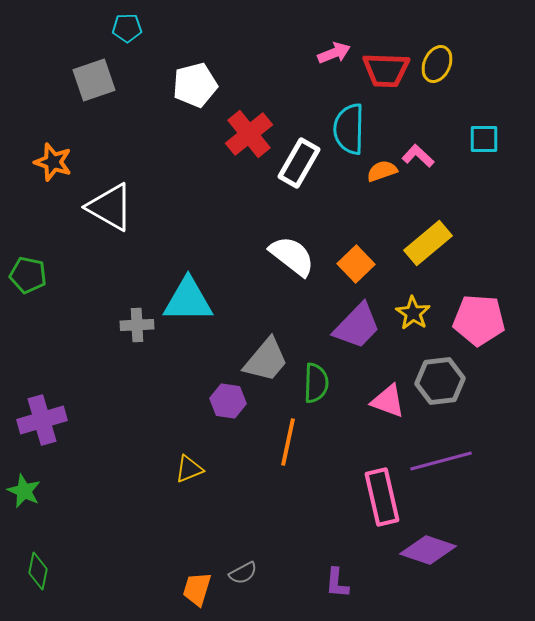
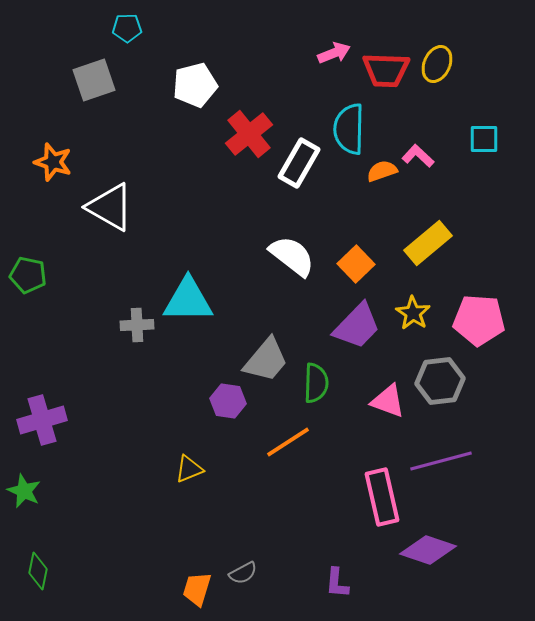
orange line: rotated 45 degrees clockwise
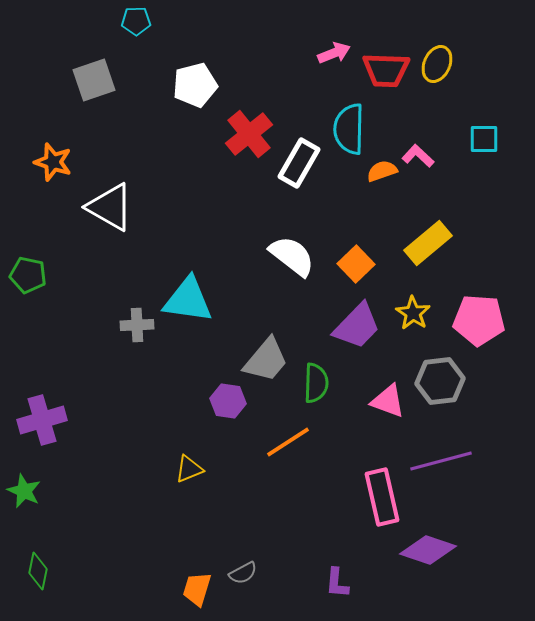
cyan pentagon: moved 9 px right, 7 px up
cyan triangle: rotated 8 degrees clockwise
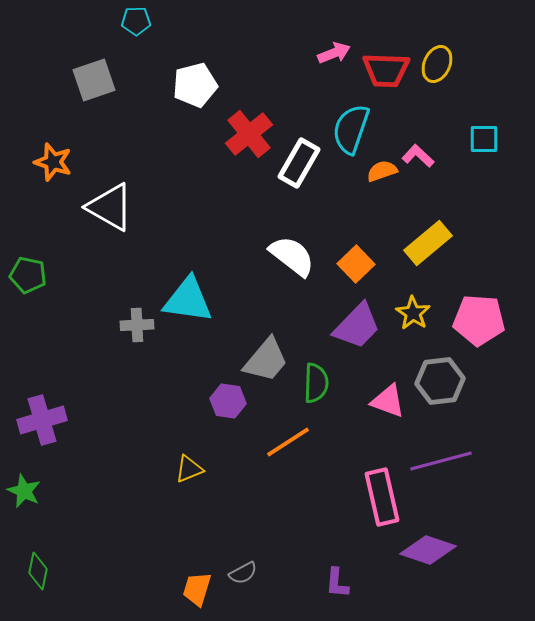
cyan semicircle: moved 2 px right; rotated 18 degrees clockwise
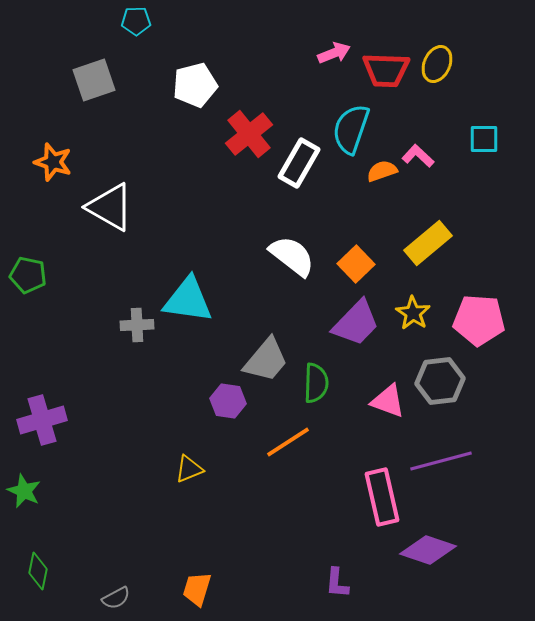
purple trapezoid: moved 1 px left, 3 px up
gray semicircle: moved 127 px left, 25 px down
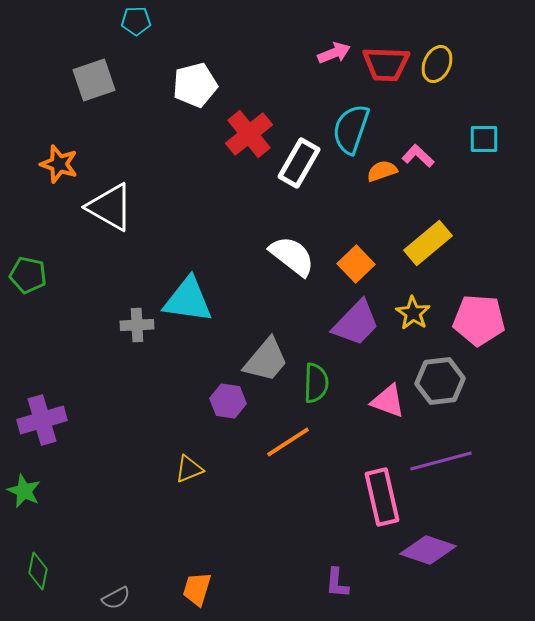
red trapezoid: moved 6 px up
orange star: moved 6 px right, 2 px down
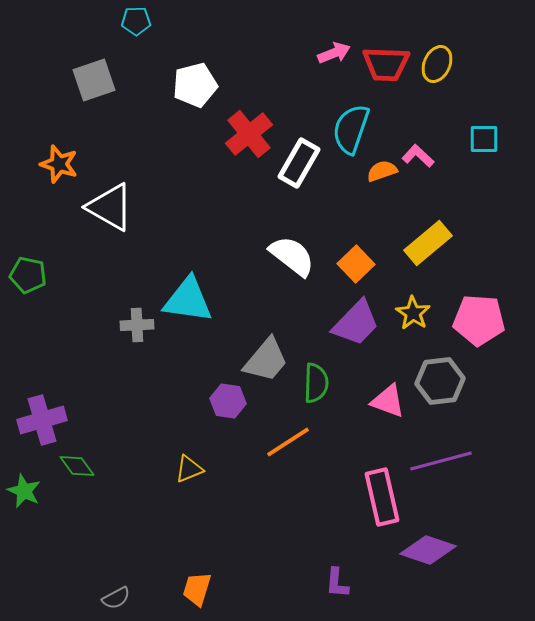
green diamond: moved 39 px right, 105 px up; rotated 48 degrees counterclockwise
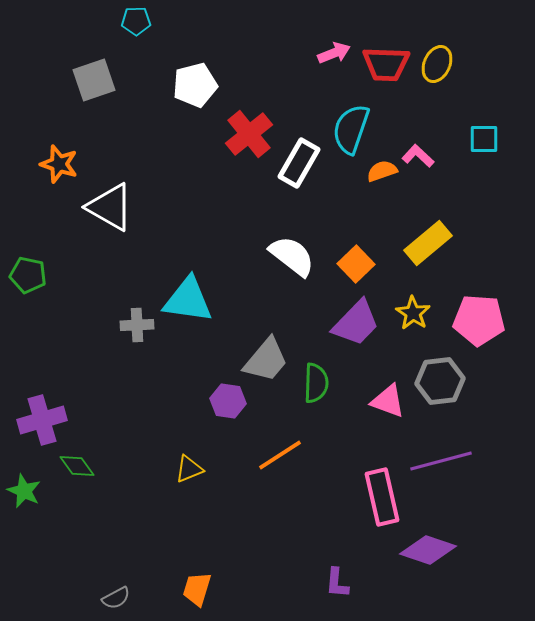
orange line: moved 8 px left, 13 px down
